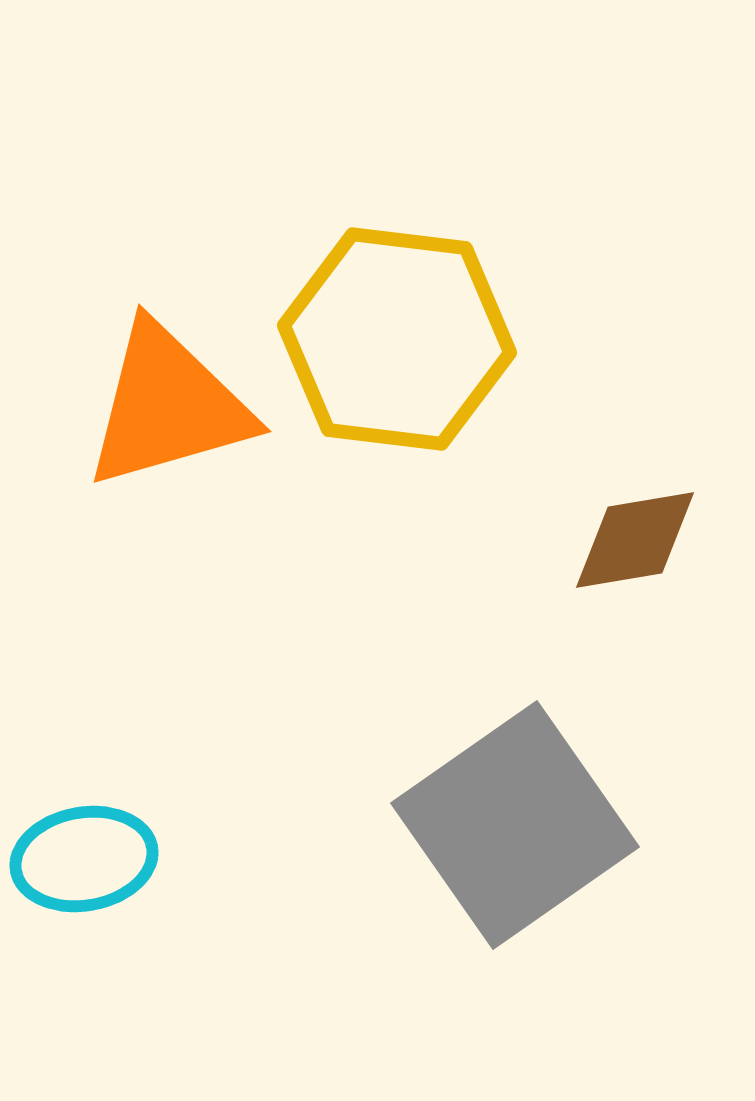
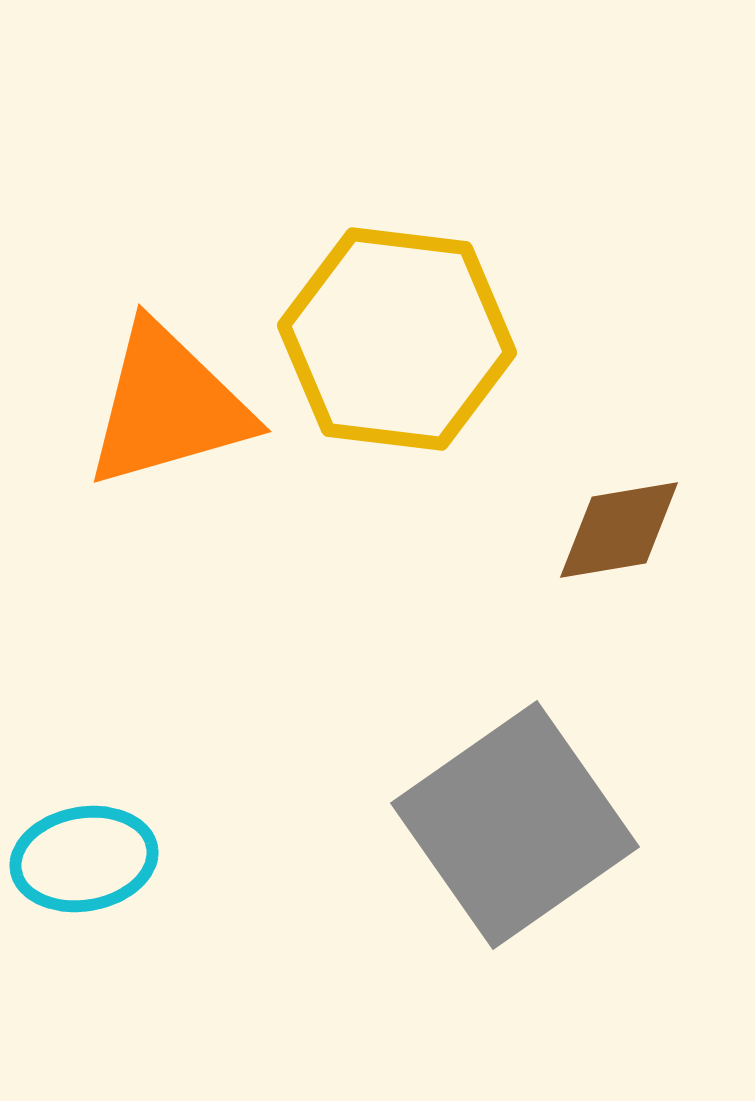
brown diamond: moved 16 px left, 10 px up
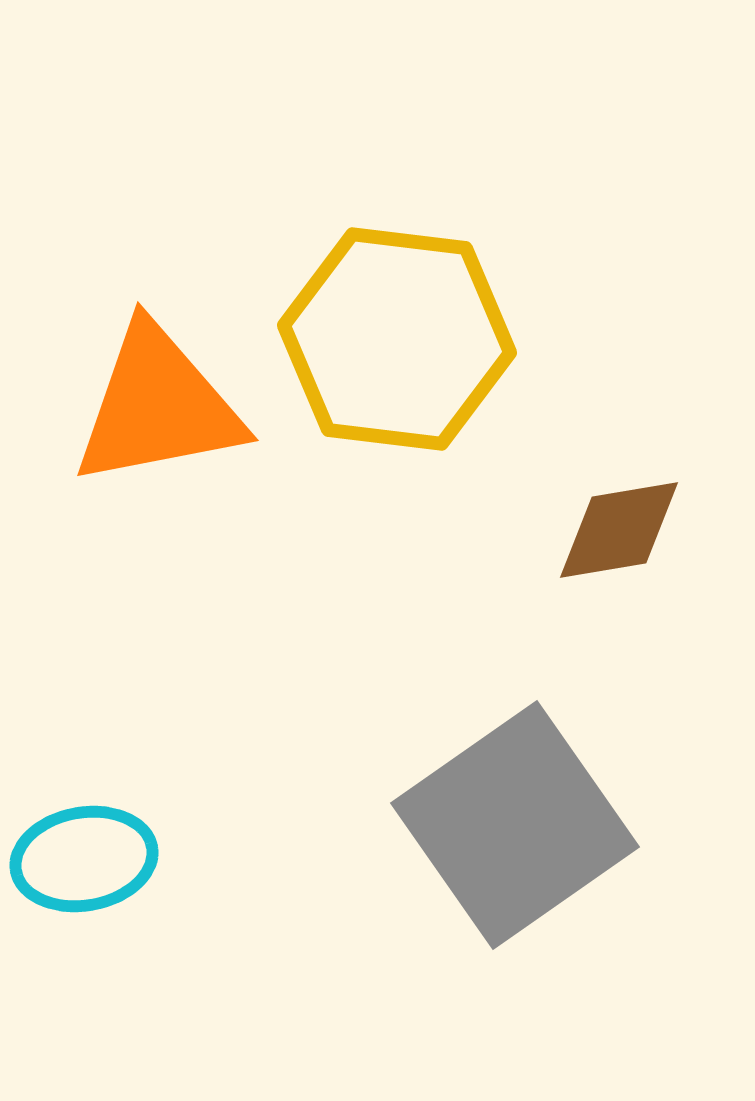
orange triangle: moved 10 px left; rotated 5 degrees clockwise
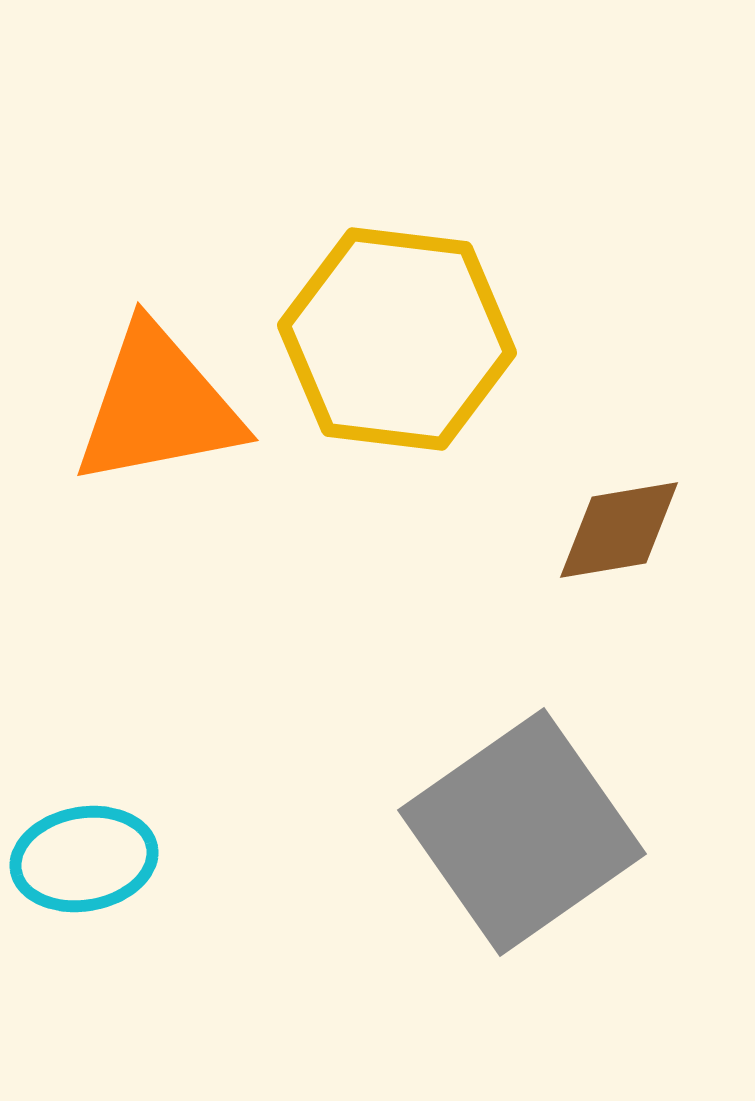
gray square: moved 7 px right, 7 px down
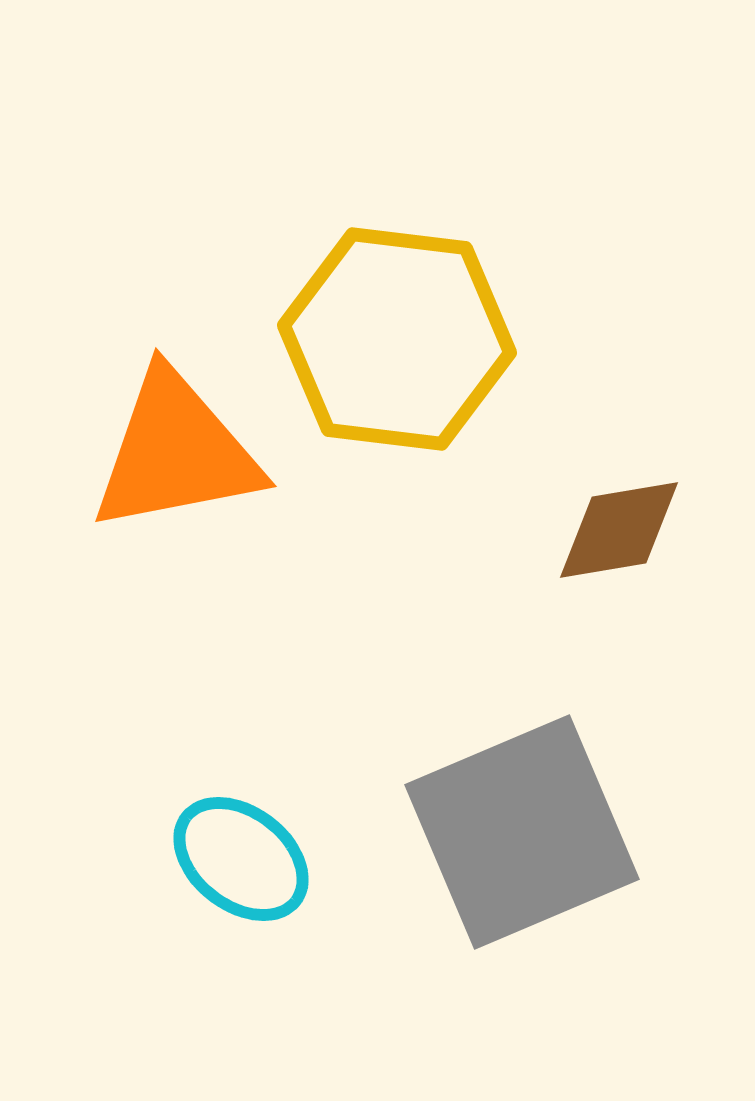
orange triangle: moved 18 px right, 46 px down
gray square: rotated 12 degrees clockwise
cyan ellipse: moved 157 px right; rotated 48 degrees clockwise
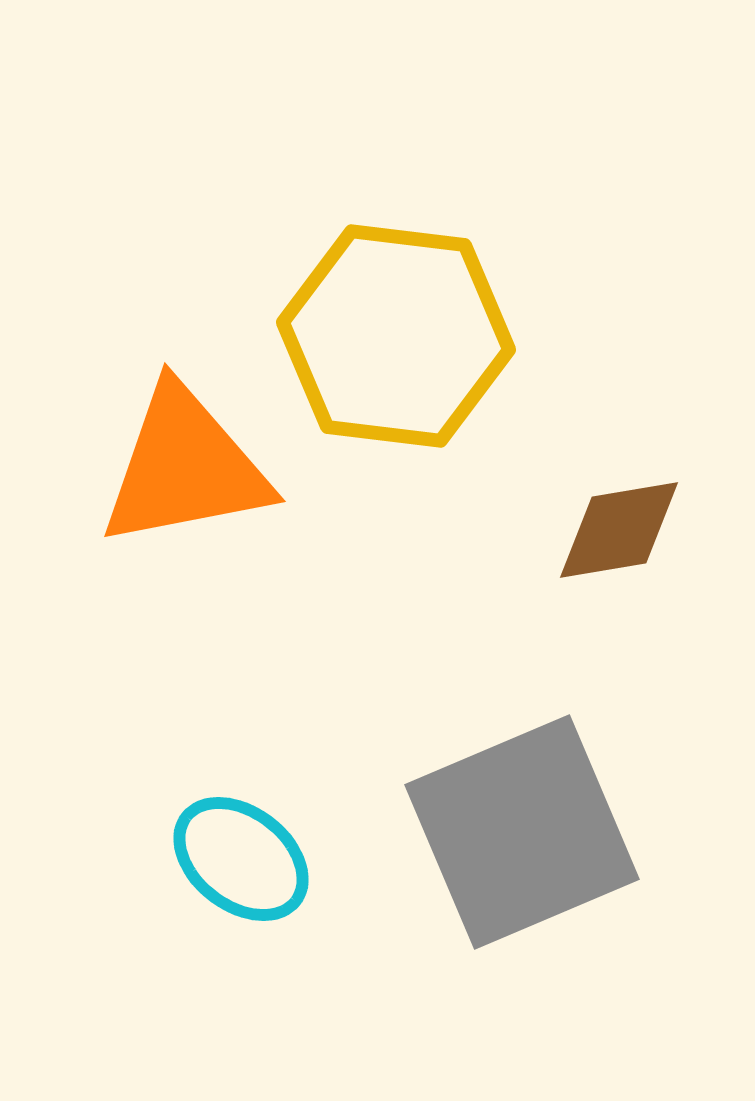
yellow hexagon: moved 1 px left, 3 px up
orange triangle: moved 9 px right, 15 px down
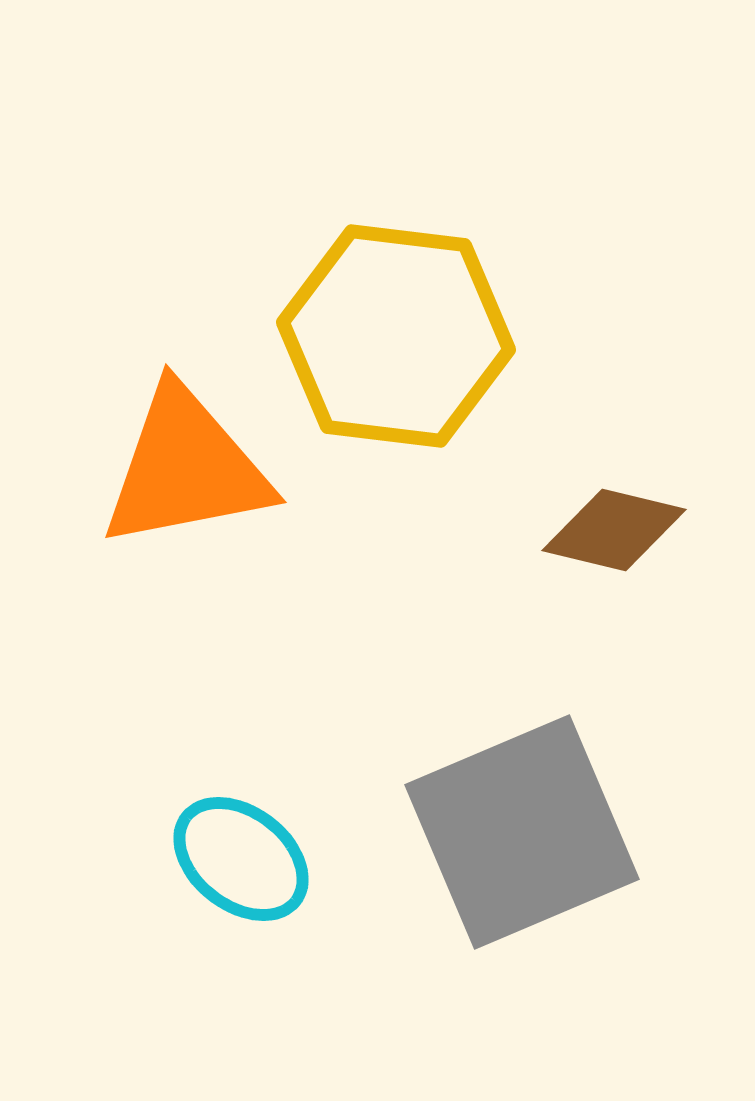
orange triangle: moved 1 px right, 1 px down
brown diamond: moved 5 px left; rotated 23 degrees clockwise
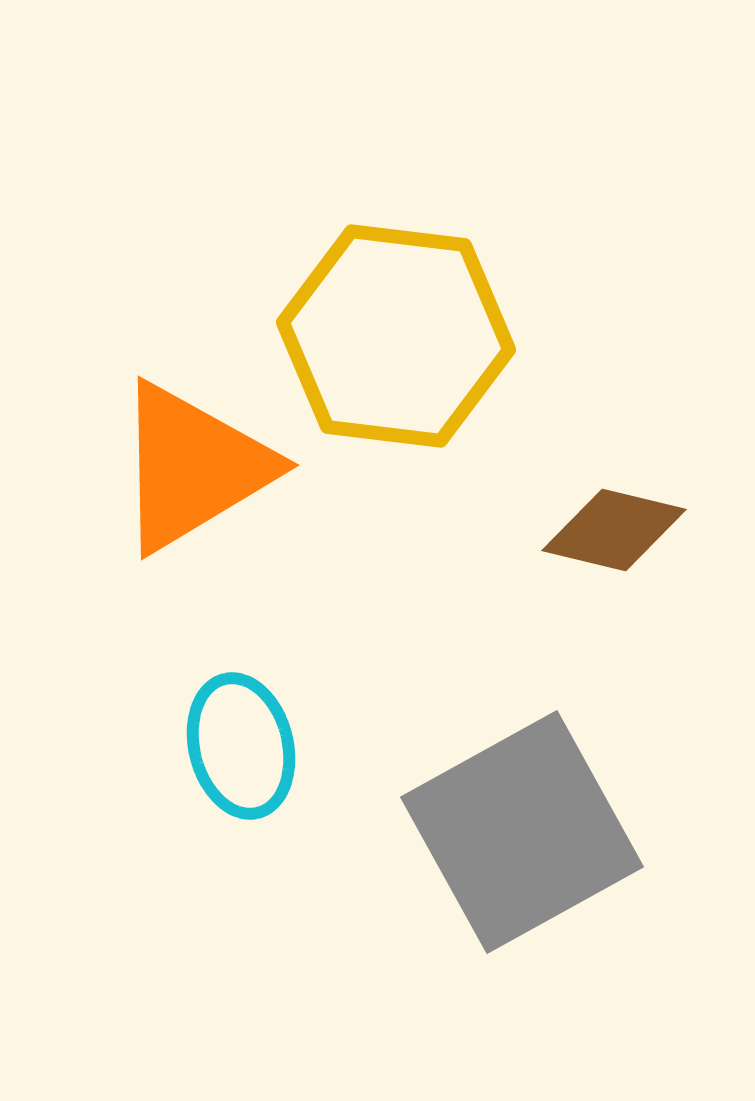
orange triangle: moved 7 px right, 1 px up; rotated 20 degrees counterclockwise
gray square: rotated 6 degrees counterclockwise
cyan ellipse: moved 113 px up; rotated 38 degrees clockwise
